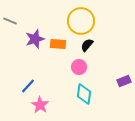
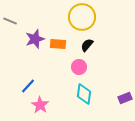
yellow circle: moved 1 px right, 4 px up
purple rectangle: moved 1 px right, 17 px down
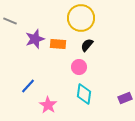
yellow circle: moved 1 px left, 1 px down
pink star: moved 8 px right
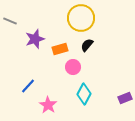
orange rectangle: moved 2 px right, 5 px down; rotated 21 degrees counterclockwise
pink circle: moved 6 px left
cyan diamond: rotated 20 degrees clockwise
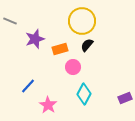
yellow circle: moved 1 px right, 3 px down
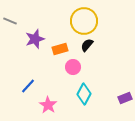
yellow circle: moved 2 px right
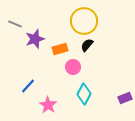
gray line: moved 5 px right, 3 px down
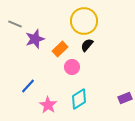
orange rectangle: rotated 28 degrees counterclockwise
pink circle: moved 1 px left
cyan diamond: moved 5 px left, 5 px down; rotated 30 degrees clockwise
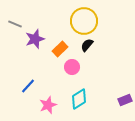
purple rectangle: moved 2 px down
pink star: rotated 18 degrees clockwise
